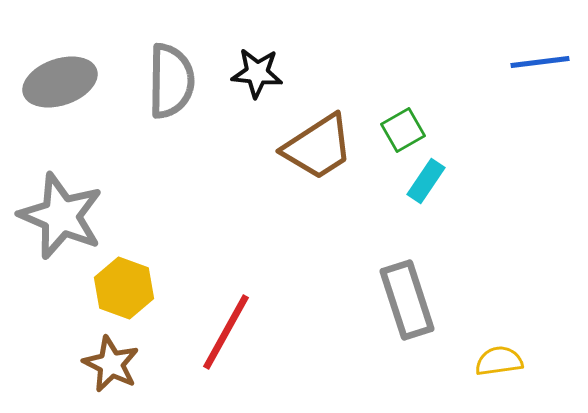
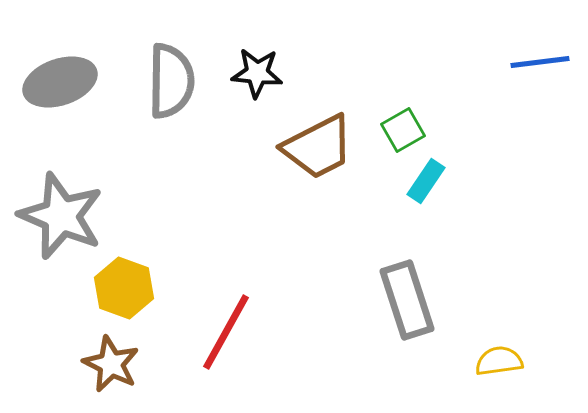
brown trapezoid: rotated 6 degrees clockwise
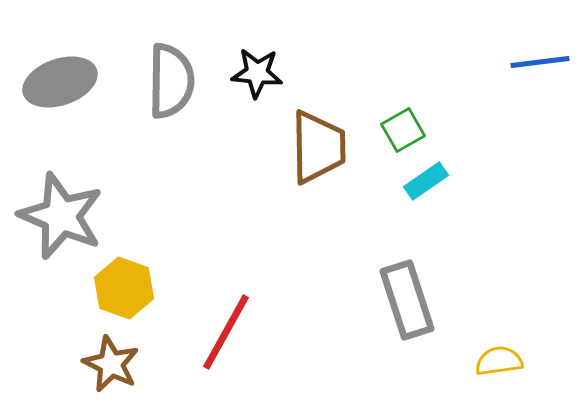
brown trapezoid: rotated 64 degrees counterclockwise
cyan rectangle: rotated 21 degrees clockwise
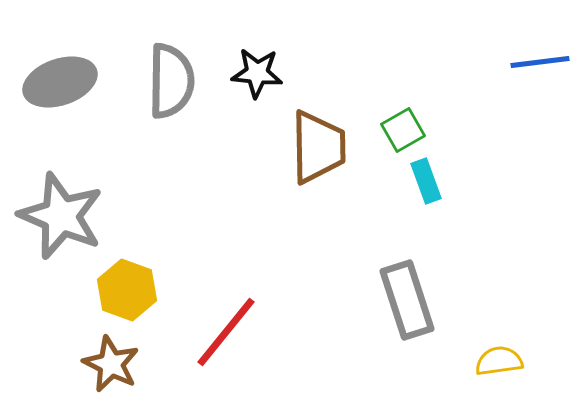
cyan rectangle: rotated 75 degrees counterclockwise
yellow hexagon: moved 3 px right, 2 px down
red line: rotated 10 degrees clockwise
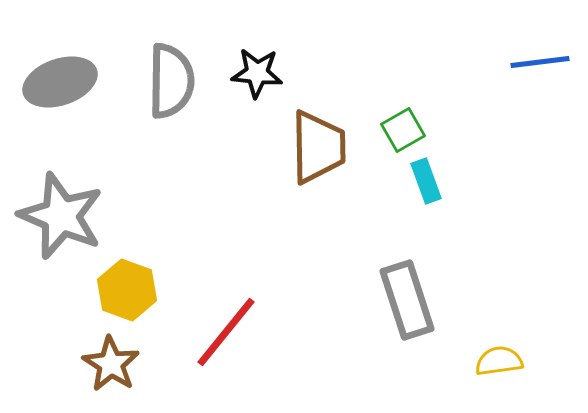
brown star: rotated 6 degrees clockwise
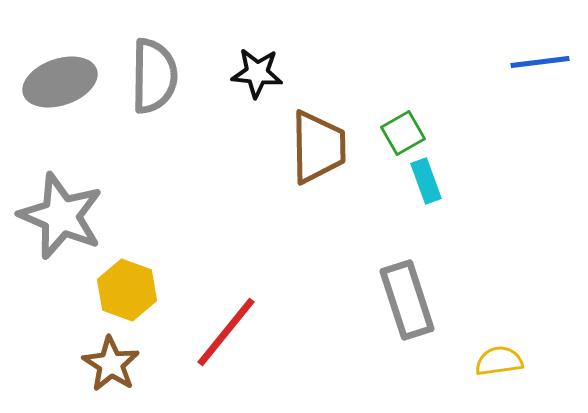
gray semicircle: moved 17 px left, 5 px up
green square: moved 3 px down
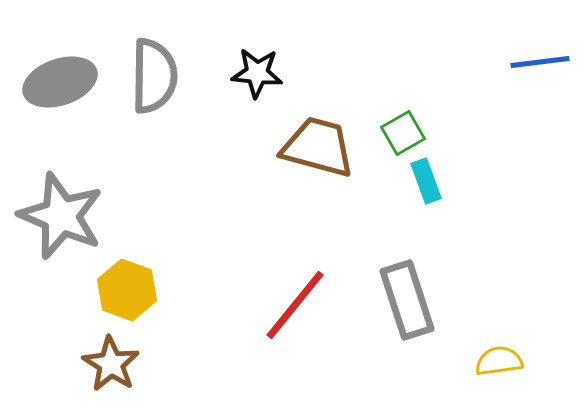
brown trapezoid: rotated 74 degrees counterclockwise
red line: moved 69 px right, 27 px up
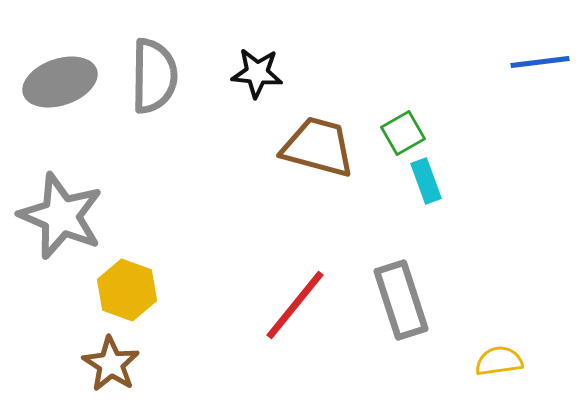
gray rectangle: moved 6 px left
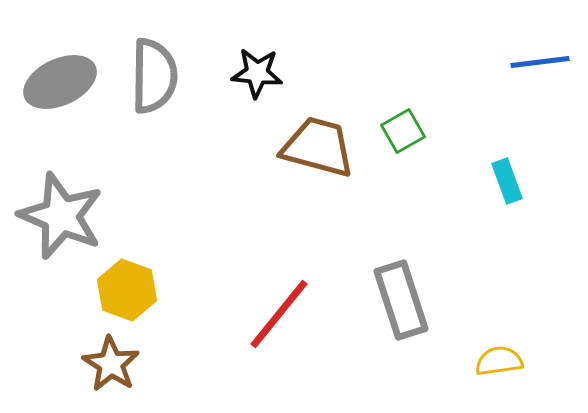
gray ellipse: rotated 6 degrees counterclockwise
green square: moved 2 px up
cyan rectangle: moved 81 px right
red line: moved 16 px left, 9 px down
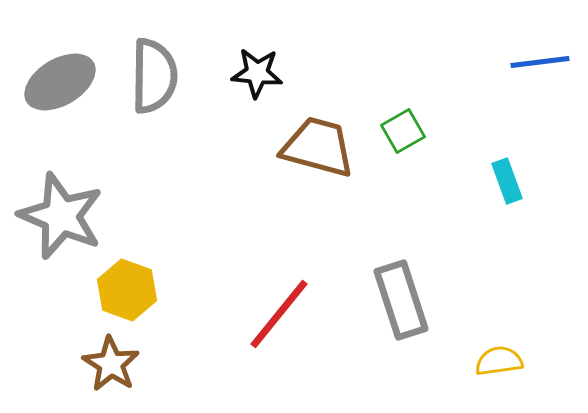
gray ellipse: rotated 6 degrees counterclockwise
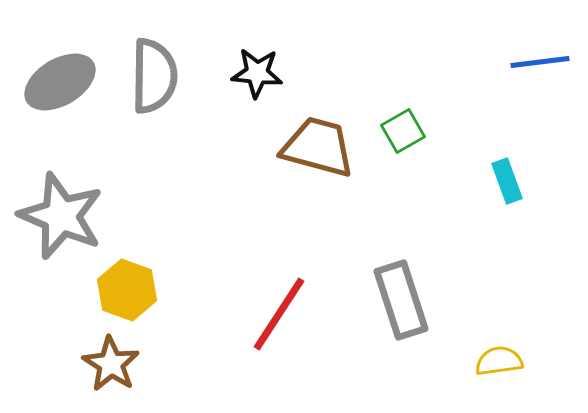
red line: rotated 6 degrees counterclockwise
